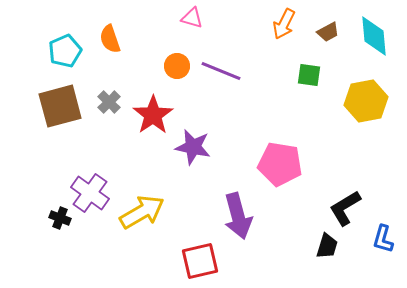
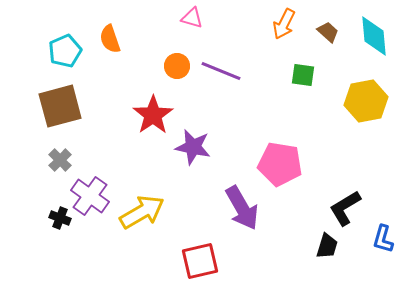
brown trapezoid: rotated 110 degrees counterclockwise
green square: moved 6 px left
gray cross: moved 49 px left, 58 px down
purple cross: moved 3 px down
purple arrow: moved 4 px right, 8 px up; rotated 15 degrees counterclockwise
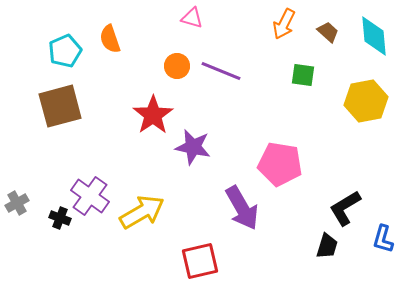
gray cross: moved 43 px left, 43 px down; rotated 15 degrees clockwise
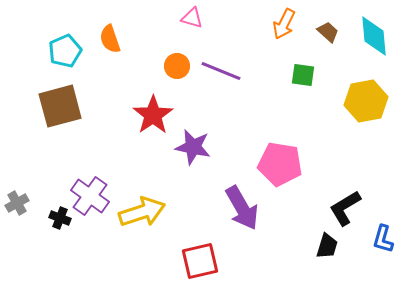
yellow arrow: rotated 12 degrees clockwise
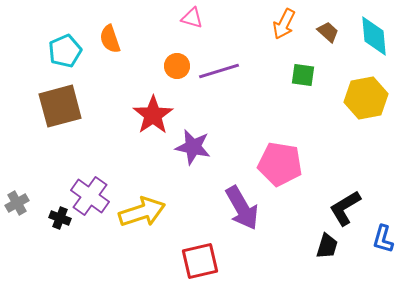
purple line: moved 2 px left; rotated 39 degrees counterclockwise
yellow hexagon: moved 3 px up
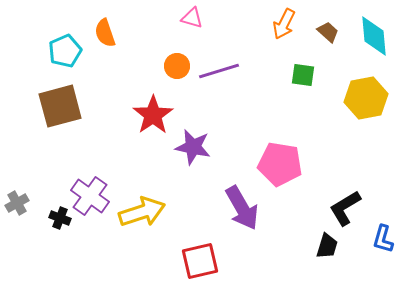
orange semicircle: moved 5 px left, 6 px up
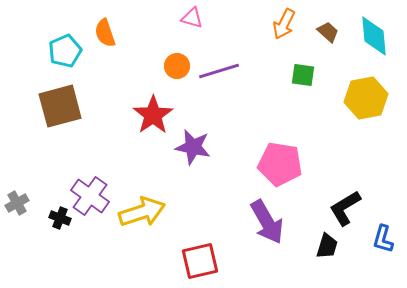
purple arrow: moved 25 px right, 14 px down
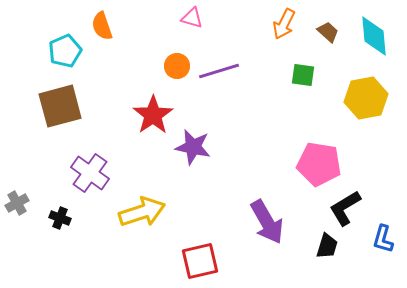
orange semicircle: moved 3 px left, 7 px up
pink pentagon: moved 39 px right
purple cross: moved 23 px up
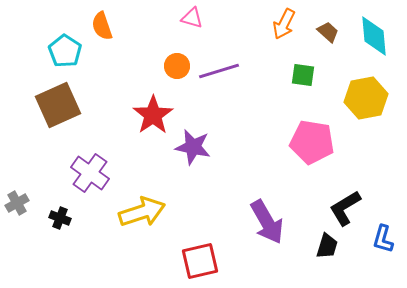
cyan pentagon: rotated 16 degrees counterclockwise
brown square: moved 2 px left, 1 px up; rotated 9 degrees counterclockwise
pink pentagon: moved 7 px left, 22 px up
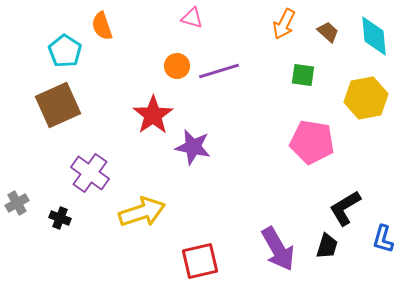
purple arrow: moved 11 px right, 27 px down
